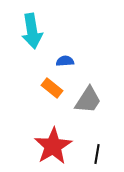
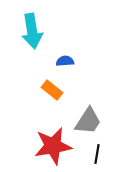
orange rectangle: moved 2 px down
gray trapezoid: moved 21 px down
red star: rotated 21 degrees clockwise
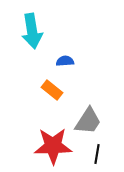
red star: rotated 9 degrees clockwise
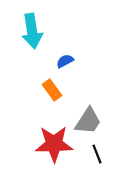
blue semicircle: rotated 24 degrees counterclockwise
orange rectangle: rotated 15 degrees clockwise
red star: moved 1 px right, 2 px up
black line: rotated 30 degrees counterclockwise
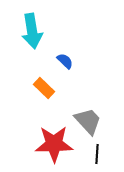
blue semicircle: rotated 72 degrees clockwise
orange rectangle: moved 8 px left, 2 px up; rotated 10 degrees counterclockwise
gray trapezoid: rotated 76 degrees counterclockwise
black line: rotated 24 degrees clockwise
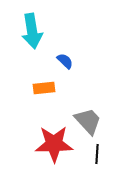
orange rectangle: rotated 50 degrees counterclockwise
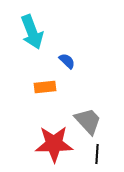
cyan arrow: moved 1 px down; rotated 12 degrees counterclockwise
blue semicircle: moved 2 px right
orange rectangle: moved 1 px right, 1 px up
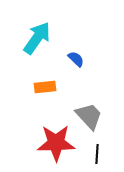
cyan arrow: moved 5 px right, 6 px down; rotated 124 degrees counterclockwise
blue semicircle: moved 9 px right, 2 px up
gray trapezoid: moved 1 px right, 5 px up
red star: moved 2 px right, 1 px up
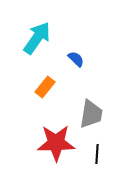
orange rectangle: rotated 45 degrees counterclockwise
gray trapezoid: moved 2 px right, 2 px up; rotated 52 degrees clockwise
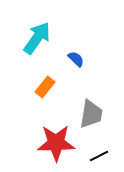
black line: moved 2 px right, 2 px down; rotated 60 degrees clockwise
